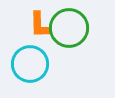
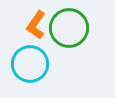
orange L-shape: moved 4 px left; rotated 36 degrees clockwise
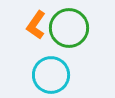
cyan circle: moved 21 px right, 11 px down
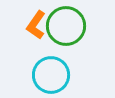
green circle: moved 3 px left, 2 px up
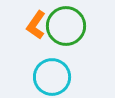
cyan circle: moved 1 px right, 2 px down
